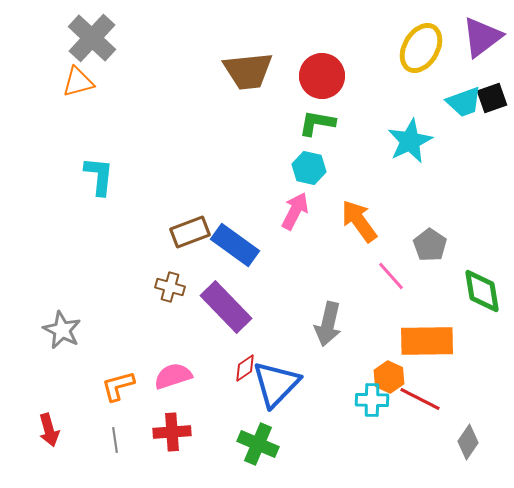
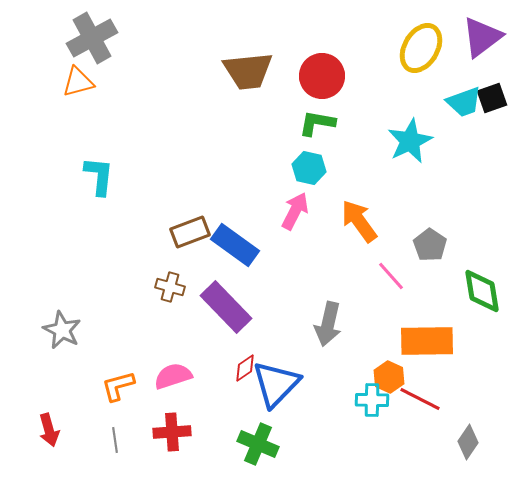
gray cross: rotated 18 degrees clockwise
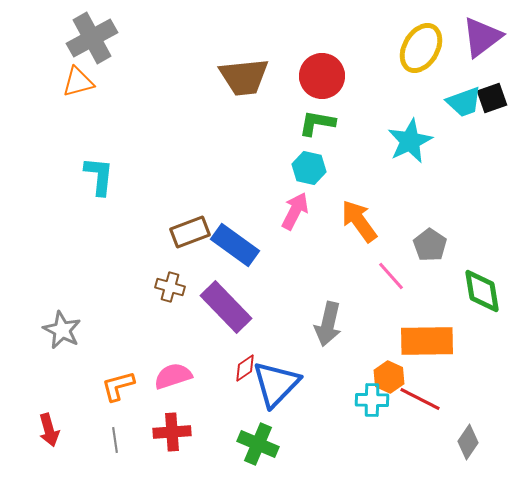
brown trapezoid: moved 4 px left, 6 px down
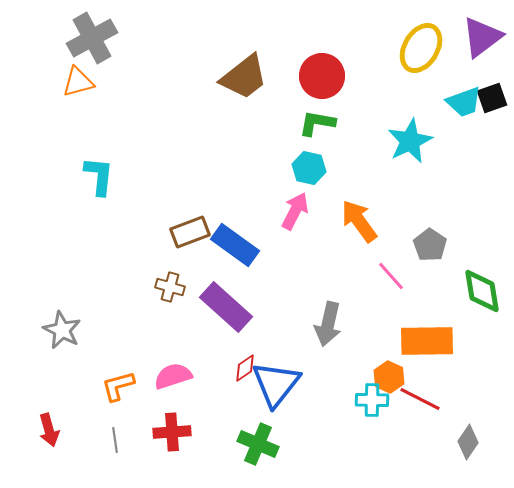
brown trapezoid: rotated 32 degrees counterclockwise
purple rectangle: rotated 4 degrees counterclockwise
blue triangle: rotated 6 degrees counterclockwise
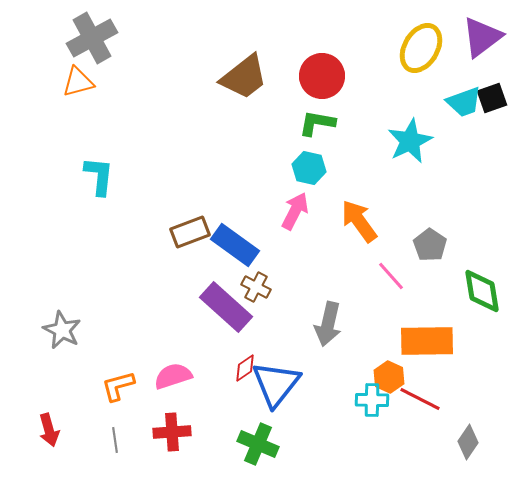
brown cross: moved 86 px right; rotated 12 degrees clockwise
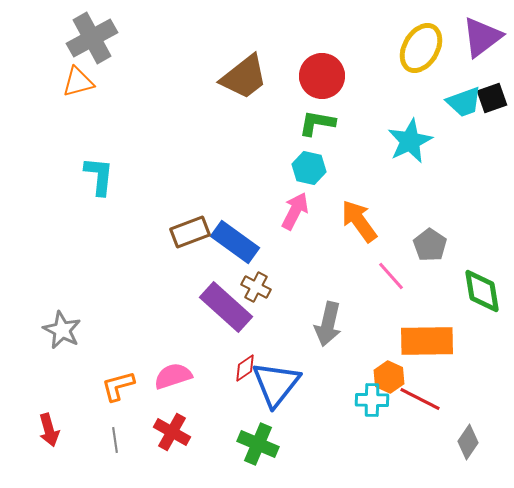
blue rectangle: moved 3 px up
red cross: rotated 33 degrees clockwise
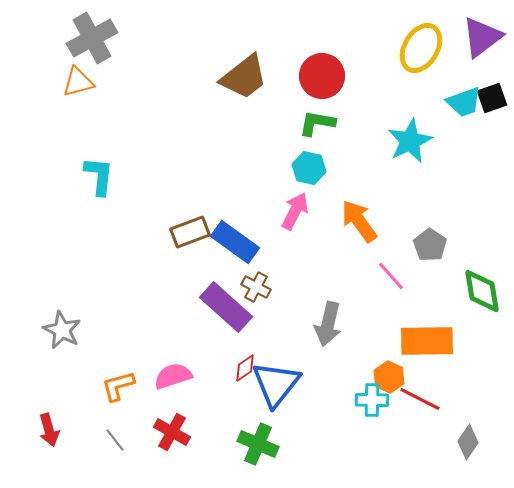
gray line: rotated 30 degrees counterclockwise
